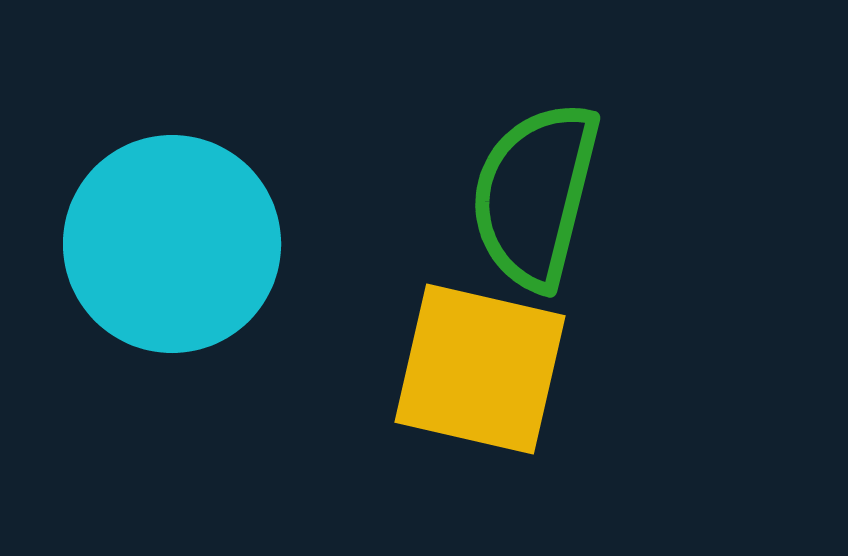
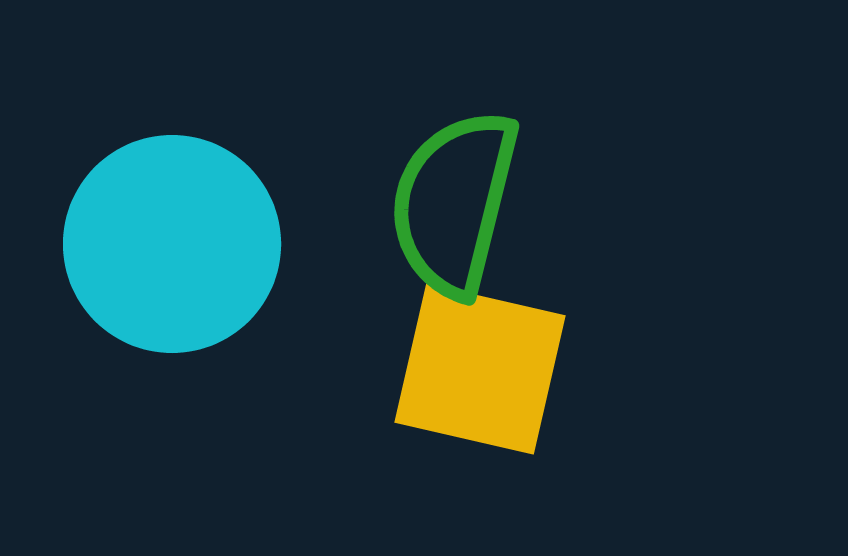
green semicircle: moved 81 px left, 8 px down
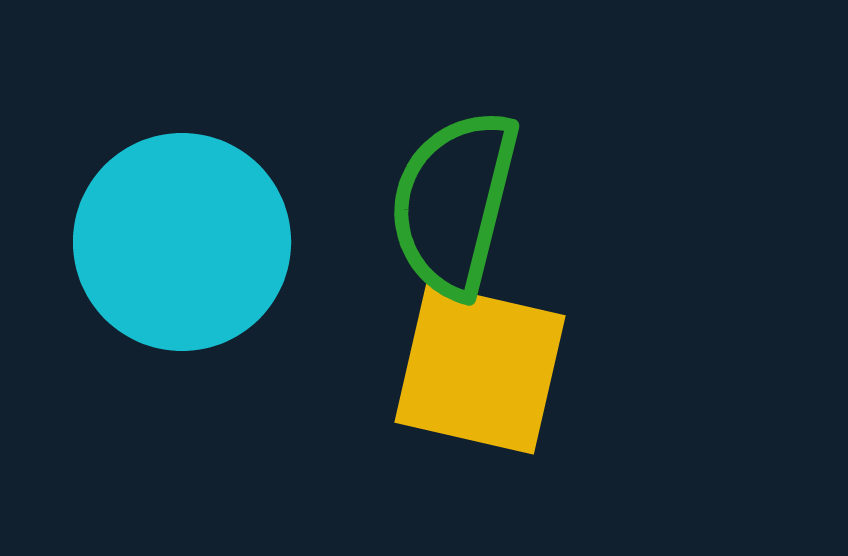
cyan circle: moved 10 px right, 2 px up
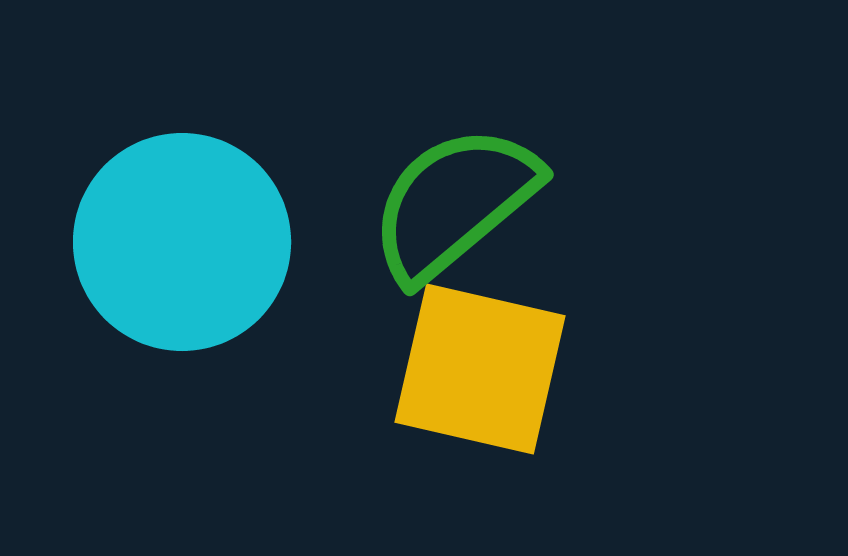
green semicircle: rotated 36 degrees clockwise
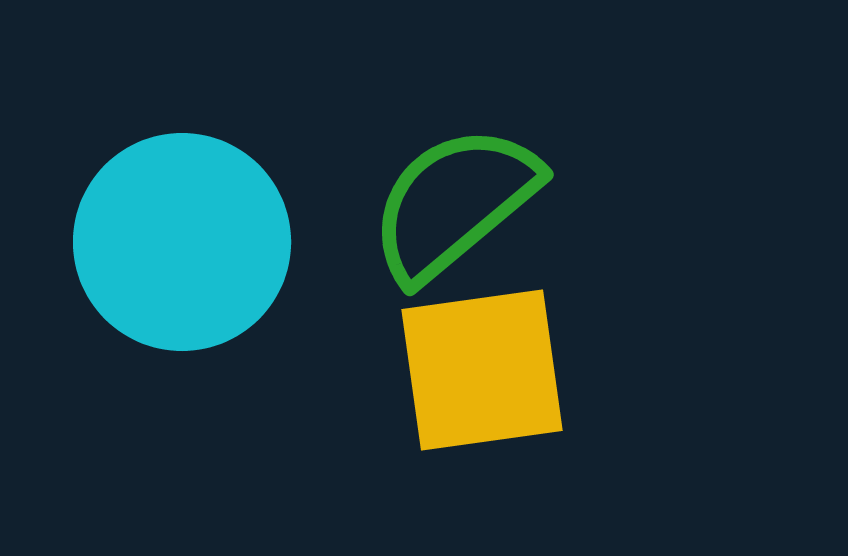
yellow square: moved 2 px right, 1 px down; rotated 21 degrees counterclockwise
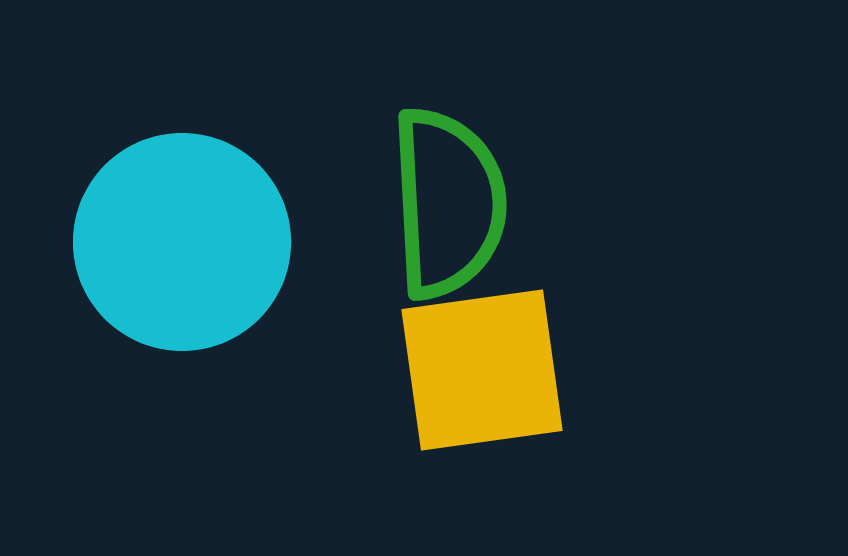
green semicircle: moved 6 px left; rotated 127 degrees clockwise
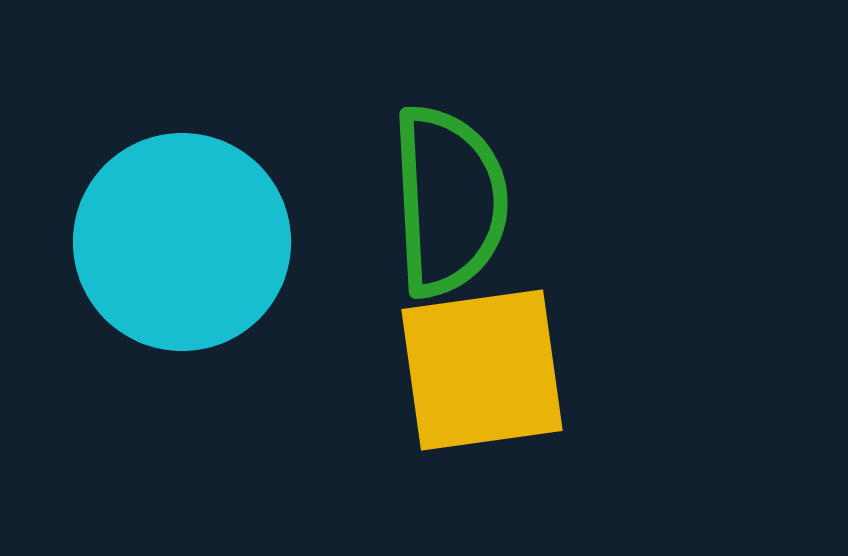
green semicircle: moved 1 px right, 2 px up
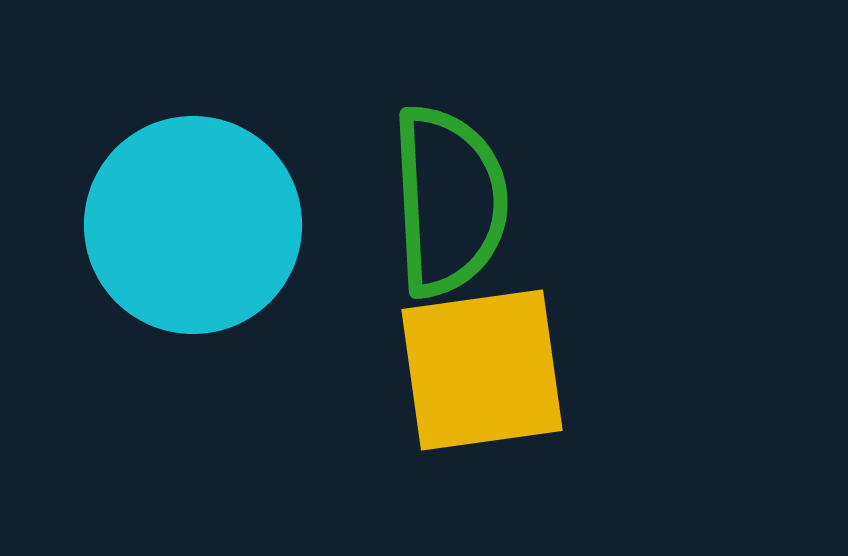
cyan circle: moved 11 px right, 17 px up
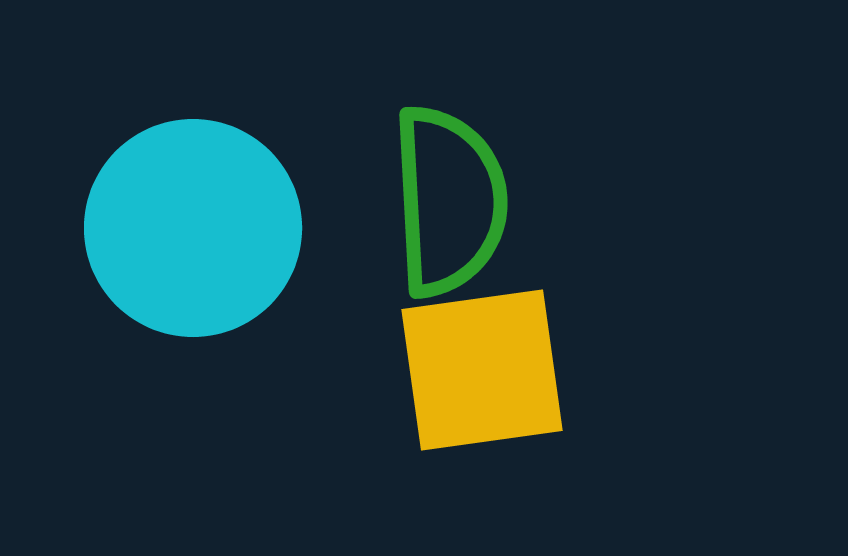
cyan circle: moved 3 px down
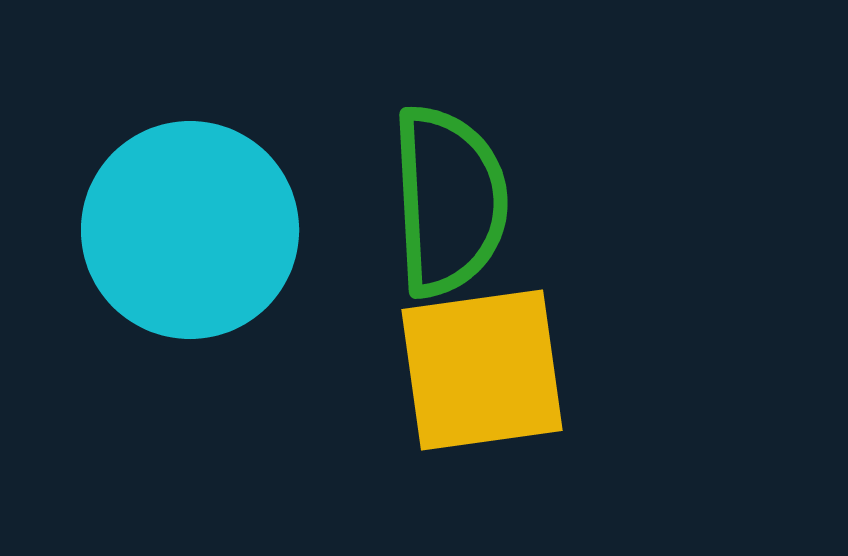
cyan circle: moved 3 px left, 2 px down
